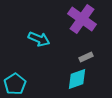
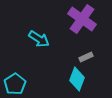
cyan arrow: rotated 10 degrees clockwise
cyan diamond: rotated 50 degrees counterclockwise
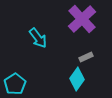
purple cross: rotated 12 degrees clockwise
cyan arrow: moved 1 px left, 1 px up; rotated 20 degrees clockwise
cyan diamond: rotated 15 degrees clockwise
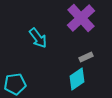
purple cross: moved 1 px left, 1 px up
cyan diamond: rotated 20 degrees clockwise
cyan pentagon: rotated 25 degrees clockwise
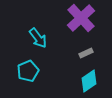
gray rectangle: moved 4 px up
cyan diamond: moved 12 px right, 2 px down
cyan pentagon: moved 13 px right, 13 px up; rotated 15 degrees counterclockwise
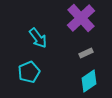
cyan pentagon: moved 1 px right, 1 px down
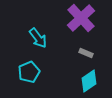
gray rectangle: rotated 48 degrees clockwise
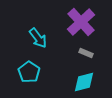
purple cross: moved 4 px down
cyan pentagon: rotated 15 degrees counterclockwise
cyan diamond: moved 5 px left, 1 px down; rotated 20 degrees clockwise
